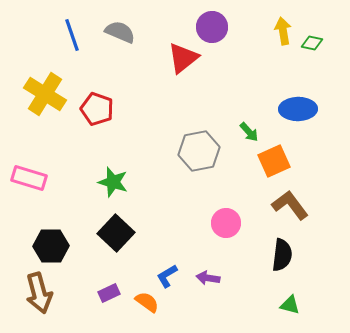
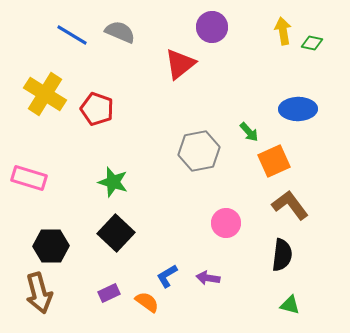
blue line: rotated 40 degrees counterclockwise
red triangle: moved 3 px left, 6 px down
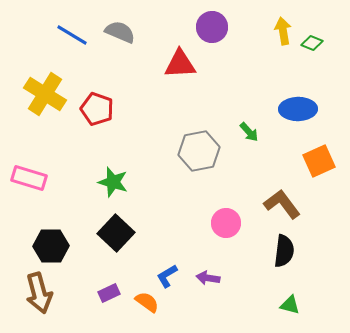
green diamond: rotated 10 degrees clockwise
red triangle: rotated 36 degrees clockwise
orange square: moved 45 px right
brown L-shape: moved 8 px left, 1 px up
black semicircle: moved 2 px right, 4 px up
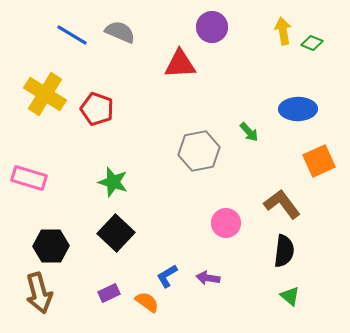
green triangle: moved 9 px up; rotated 25 degrees clockwise
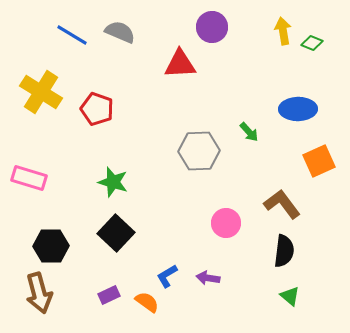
yellow cross: moved 4 px left, 2 px up
gray hexagon: rotated 9 degrees clockwise
purple rectangle: moved 2 px down
